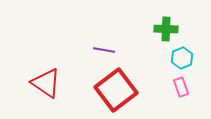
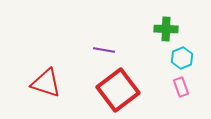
red triangle: rotated 16 degrees counterclockwise
red square: moved 2 px right
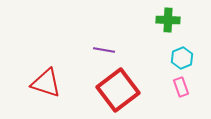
green cross: moved 2 px right, 9 px up
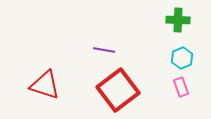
green cross: moved 10 px right
red triangle: moved 1 px left, 2 px down
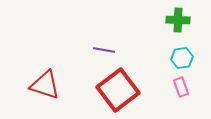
cyan hexagon: rotated 15 degrees clockwise
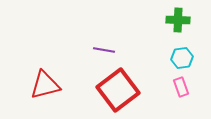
red triangle: rotated 32 degrees counterclockwise
